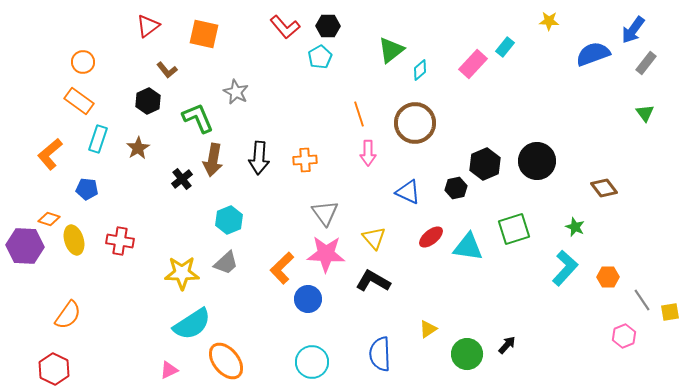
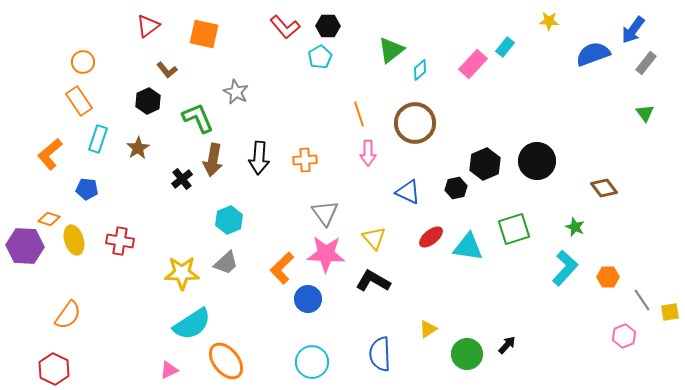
orange rectangle at (79, 101): rotated 20 degrees clockwise
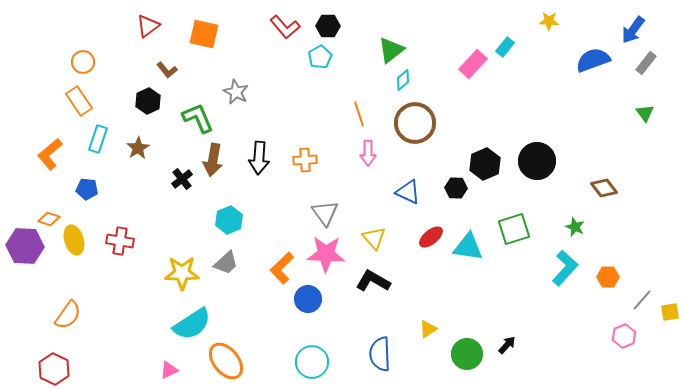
blue semicircle at (593, 54): moved 6 px down
cyan diamond at (420, 70): moved 17 px left, 10 px down
black hexagon at (456, 188): rotated 15 degrees clockwise
gray line at (642, 300): rotated 75 degrees clockwise
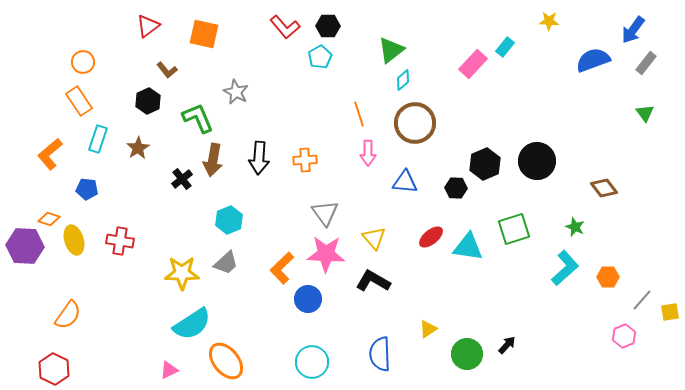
blue triangle at (408, 192): moved 3 px left, 10 px up; rotated 20 degrees counterclockwise
cyan L-shape at (565, 268): rotated 6 degrees clockwise
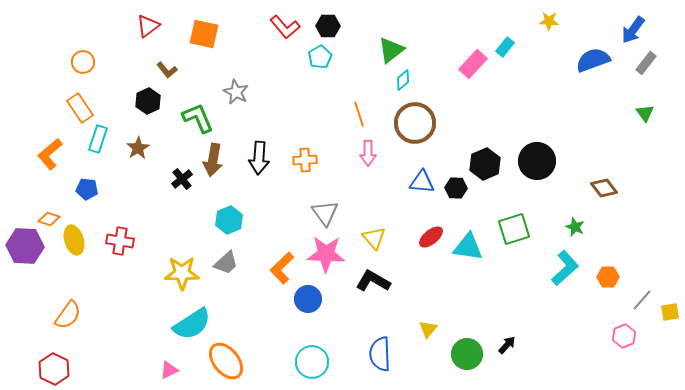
orange rectangle at (79, 101): moved 1 px right, 7 px down
blue triangle at (405, 182): moved 17 px right
yellow triangle at (428, 329): rotated 18 degrees counterclockwise
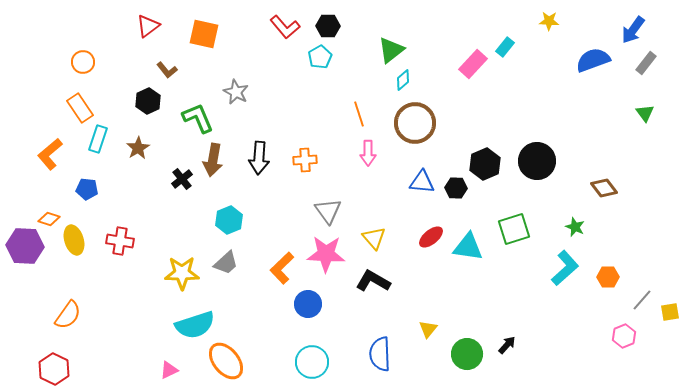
gray triangle at (325, 213): moved 3 px right, 2 px up
blue circle at (308, 299): moved 5 px down
cyan semicircle at (192, 324): moved 3 px right, 1 px down; rotated 15 degrees clockwise
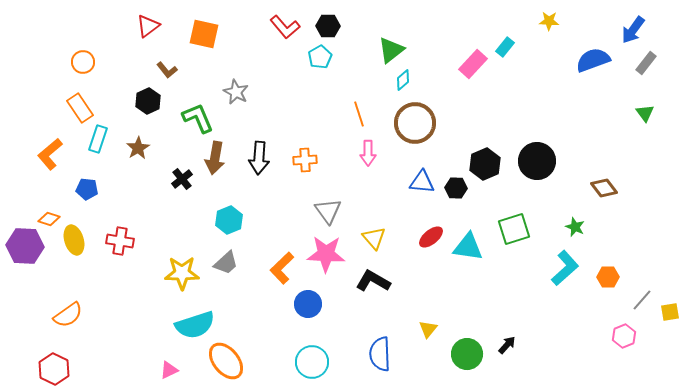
brown arrow at (213, 160): moved 2 px right, 2 px up
orange semicircle at (68, 315): rotated 20 degrees clockwise
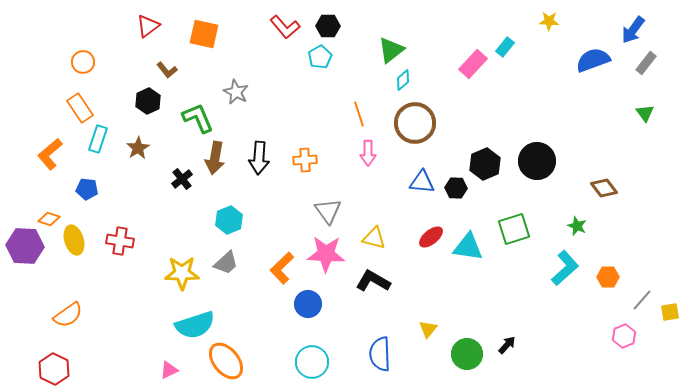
green star at (575, 227): moved 2 px right, 1 px up
yellow triangle at (374, 238): rotated 35 degrees counterclockwise
